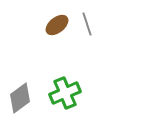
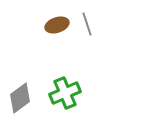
brown ellipse: rotated 20 degrees clockwise
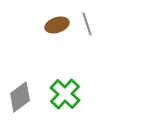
green cross: moved 1 px down; rotated 24 degrees counterclockwise
gray diamond: moved 1 px up
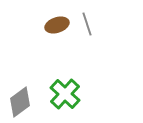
gray diamond: moved 5 px down
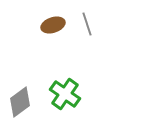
brown ellipse: moved 4 px left
green cross: rotated 8 degrees counterclockwise
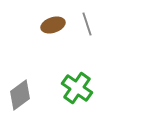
green cross: moved 12 px right, 6 px up
gray diamond: moved 7 px up
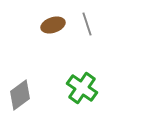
green cross: moved 5 px right
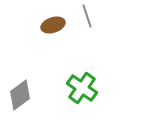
gray line: moved 8 px up
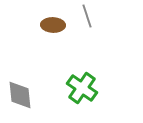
brown ellipse: rotated 20 degrees clockwise
gray diamond: rotated 60 degrees counterclockwise
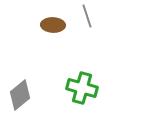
green cross: rotated 20 degrees counterclockwise
gray diamond: rotated 56 degrees clockwise
